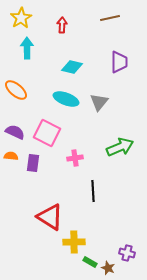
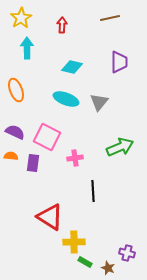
orange ellipse: rotated 30 degrees clockwise
pink square: moved 4 px down
green rectangle: moved 5 px left
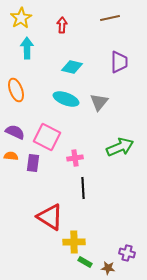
black line: moved 10 px left, 3 px up
brown star: rotated 16 degrees counterclockwise
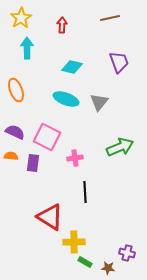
purple trapezoid: rotated 20 degrees counterclockwise
black line: moved 2 px right, 4 px down
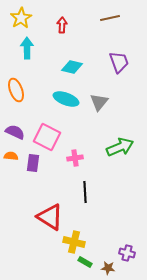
yellow cross: rotated 15 degrees clockwise
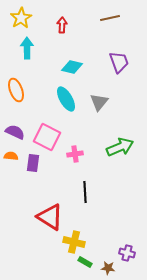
cyan ellipse: rotated 40 degrees clockwise
pink cross: moved 4 px up
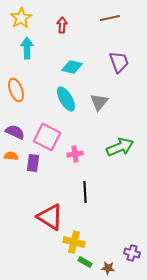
purple cross: moved 5 px right
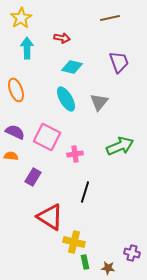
red arrow: moved 13 px down; rotated 98 degrees clockwise
green arrow: moved 1 px up
purple rectangle: moved 14 px down; rotated 24 degrees clockwise
black line: rotated 20 degrees clockwise
green rectangle: rotated 48 degrees clockwise
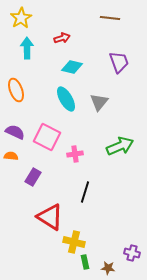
brown line: rotated 18 degrees clockwise
red arrow: rotated 28 degrees counterclockwise
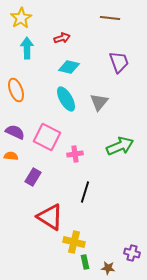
cyan diamond: moved 3 px left
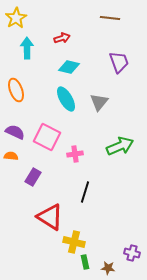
yellow star: moved 5 px left
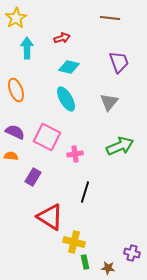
gray triangle: moved 10 px right
